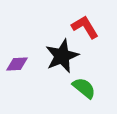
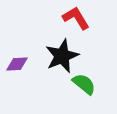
red L-shape: moved 9 px left, 9 px up
green semicircle: moved 4 px up
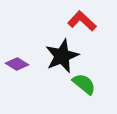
red L-shape: moved 6 px right, 3 px down; rotated 16 degrees counterclockwise
purple diamond: rotated 35 degrees clockwise
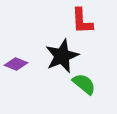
red L-shape: rotated 136 degrees counterclockwise
purple diamond: moved 1 px left; rotated 10 degrees counterclockwise
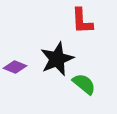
black star: moved 5 px left, 3 px down
purple diamond: moved 1 px left, 3 px down
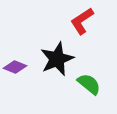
red L-shape: rotated 60 degrees clockwise
green semicircle: moved 5 px right
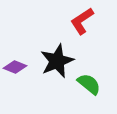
black star: moved 2 px down
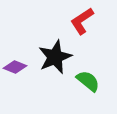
black star: moved 2 px left, 4 px up
green semicircle: moved 1 px left, 3 px up
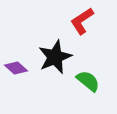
purple diamond: moved 1 px right, 1 px down; rotated 20 degrees clockwise
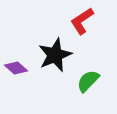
black star: moved 2 px up
green semicircle: rotated 85 degrees counterclockwise
